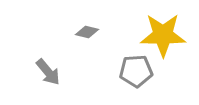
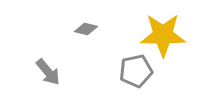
gray diamond: moved 1 px left, 3 px up
gray pentagon: rotated 8 degrees counterclockwise
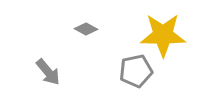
gray diamond: rotated 15 degrees clockwise
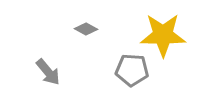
gray pentagon: moved 4 px left, 1 px up; rotated 16 degrees clockwise
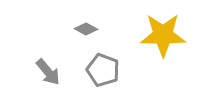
gray pentagon: moved 29 px left; rotated 16 degrees clockwise
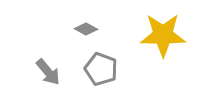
gray pentagon: moved 2 px left, 1 px up
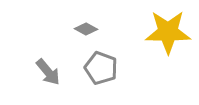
yellow star: moved 5 px right, 3 px up
gray pentagon: moved 1 px up
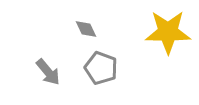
gray diamond: rotated 35 degrees clockwise
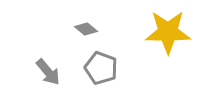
gray diamond: rotated 25 degrees counterclockwise
